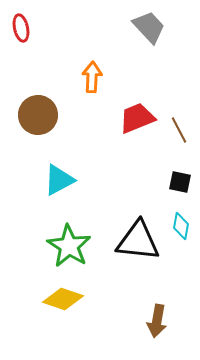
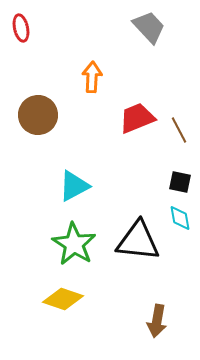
cyan triangle: moved 15 px right, 6 px down
cyan diamond: moved 1 px left, 8 px up; rotated 20 degrees counterclockwise
green star: moved 5 px right, 2 px up
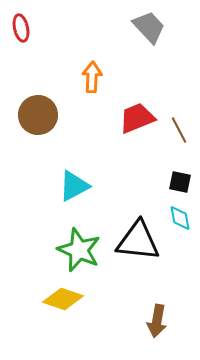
green star: moved 5 px right, 6 px down; rotated 9 degrees counterclockwise
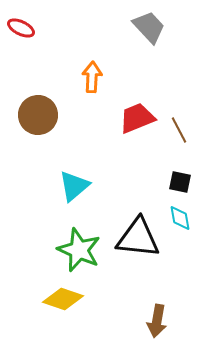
red ellipse: rotated 52 degrees counterclockwise
cyan triangle: rotated 12 degrees counterclockwise
black triangle: moved 3 px up
